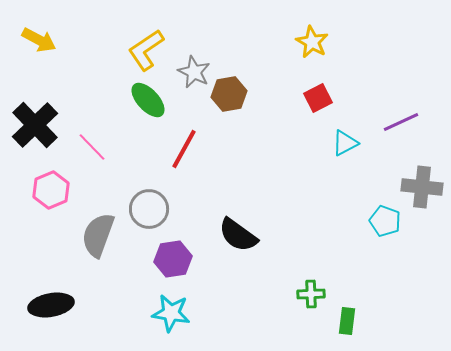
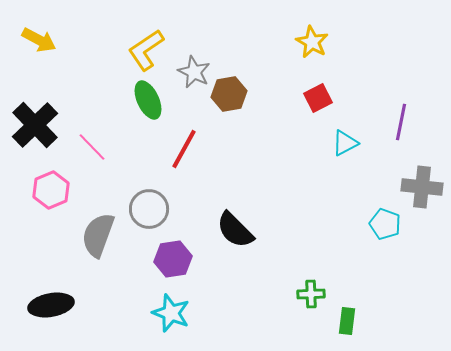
green ellipse: rotated 18 degrees clockwise
purple line: rotated 54 degrees counterclockwise
cyan pentagon: moved 3 px down
black semicircle: moved 3 px left, 5 px up; rotated 9 degrees clockwise
cyan star: rotated 12 degrees clockwise
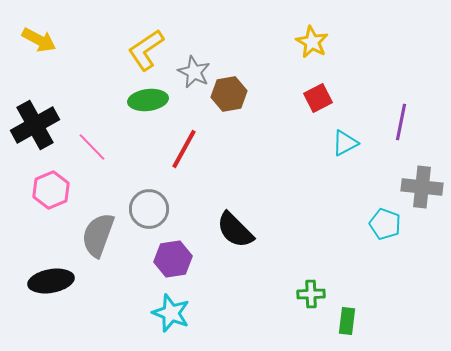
green ellipse: rotated 72 degrees counterclockwise
black cross: rotated 15 degrees clockwise
black ellipse: moved 24 px up
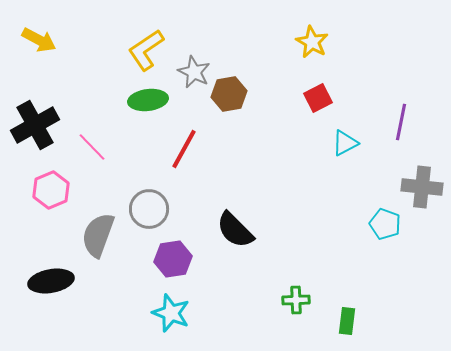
green cross: moved 15 px left, 6 px down
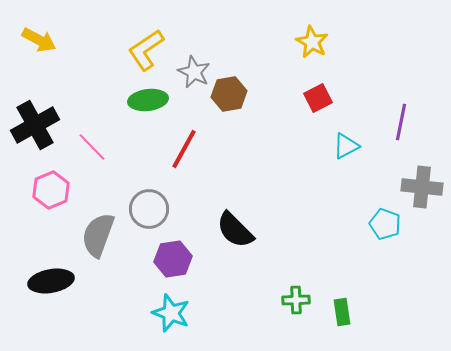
cyan triangle: moved 1 px right, 3 px down
green rectangle: moved 5 px left, 9 px up; rotated 16 degrees counterclockwise
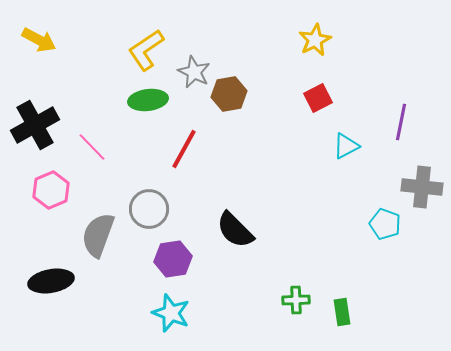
yellow star: moved 3 px right, 2 px up; rotated 16 degrees clockwise
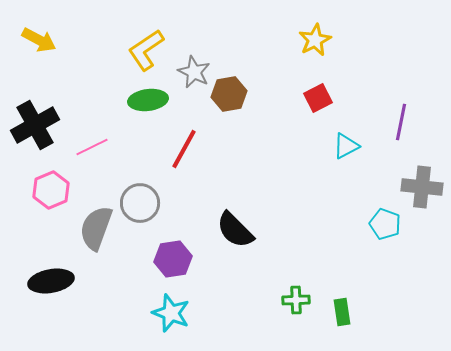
pink line: rotated 72 degrees counterclockwise
gray circle: moved 9 px left, 6 px up
gray semicircle: moved 2 px left, 7 px up
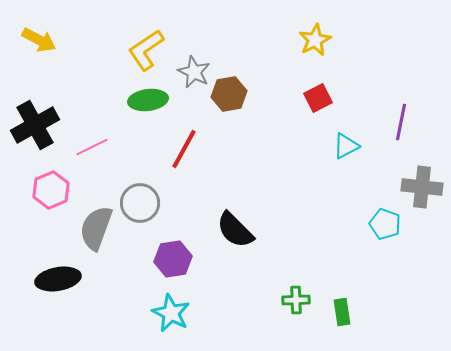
black ellipse: moved 7 px right, 2 px up
cyan star: rotated 6 degrees clockwise
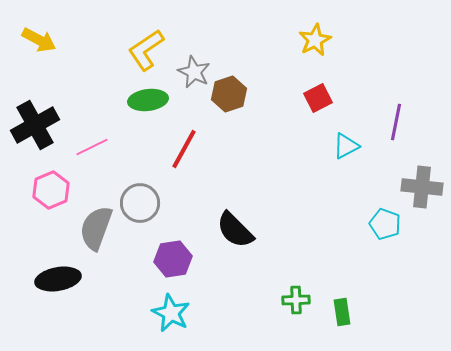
brown hexagon: rotated 8 degrees counterclockwise
purple line: moved 5 px left
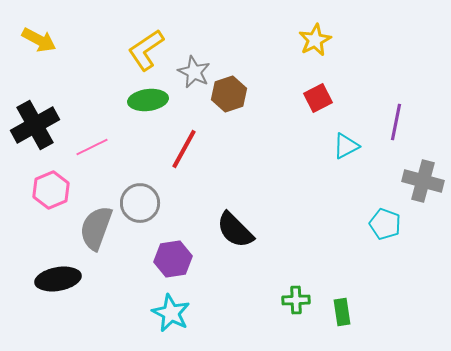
gray cross: moved 1 px right, 6 px up; rotated 9 degrees clockwise
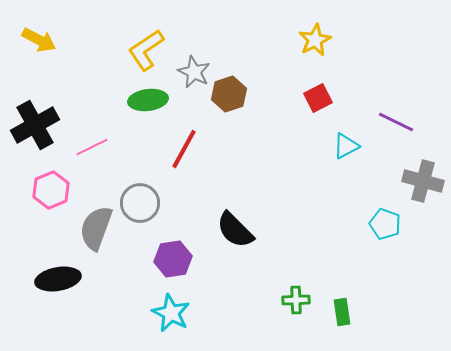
purple line: rotated 75 degrees counterclockwise
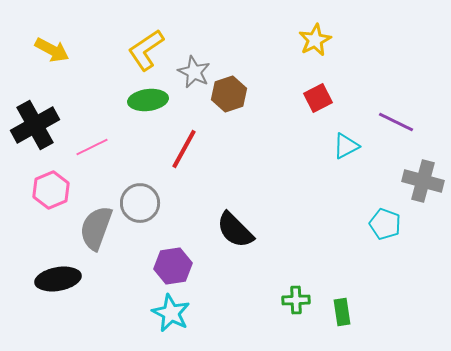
yellow arrow: moved 13 px right, 10 px down
purple hexagon: moved 7 px down
